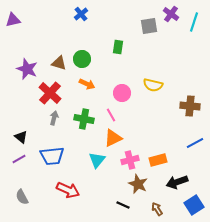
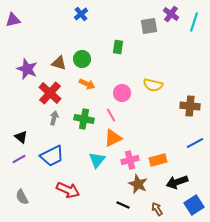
blue trapezoid: rotated 20 degrees counterclockwise
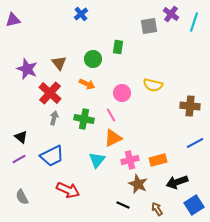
green circle: moved 11 px right
brown triangle: rotated 35 degrees clockwise
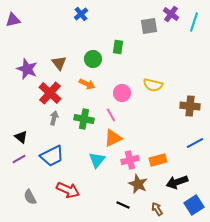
gray semicircle: moved 8 px right
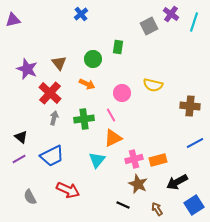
gray square: rotated 18 degrees counterclockwise
green cross: rotated 18 degrees counterclockwise
pink cross: moved 4 px right, 1 px up
black arrow: rotated 10 degrees counterclockwise
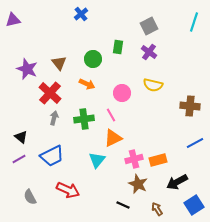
purple cross: moved 22 px left, 38 px down
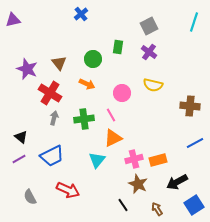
red cross: rotated 10 degrees counterclockwise
black line: rotated 32 degrees clockwise
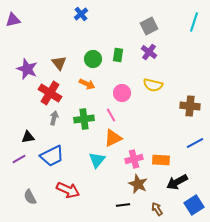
green rectangle: moved 8 px down
black triangle: moved 7 px right; rotated 48 degrees counterclockwise
orange rectangle: moved 3 px right; rotated 18 degrees clockwise
black line: rotated 64 degrees counterclockwise
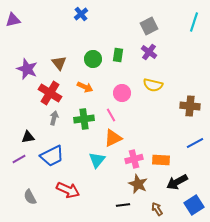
orange arrow: moved 2 px left, 3 px down
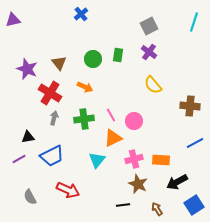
yellow semicircle: rotated 36 degrees clockwise
pink circle: moved 12 px right, 28 px down
